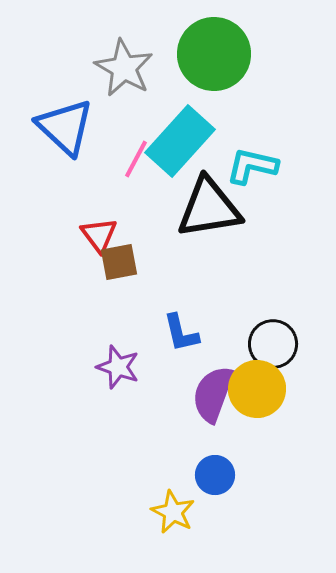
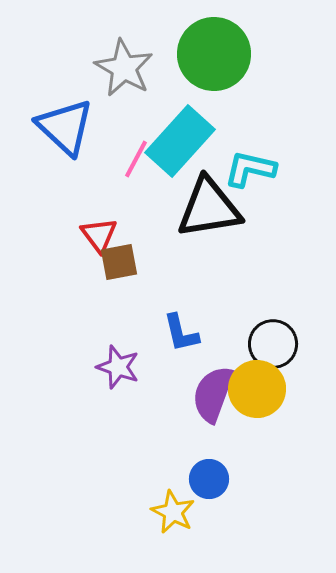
cyan L-shape: moved 2 px left, 3 px down
blue circle: moved 6 px left, 4 px down
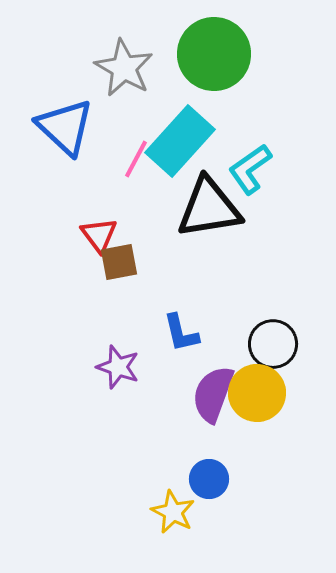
cyan L-shape: rotated 48 degrees counterclockwise
yellow circle: moved 4 px down
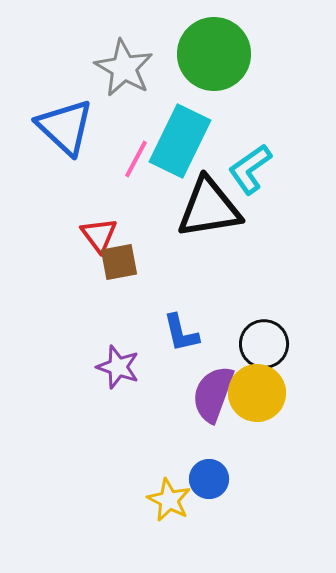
cyan rectangle: rotated 16 degrees counterclockwise
black circle: moved 9 px left
yellow star: moved 4 px left, 12 px up
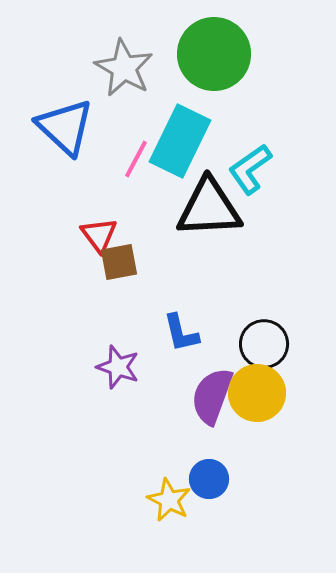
black triangle: rotated 6 degrees clockwise
purple semicircle: moved 1 px left, 2 px down
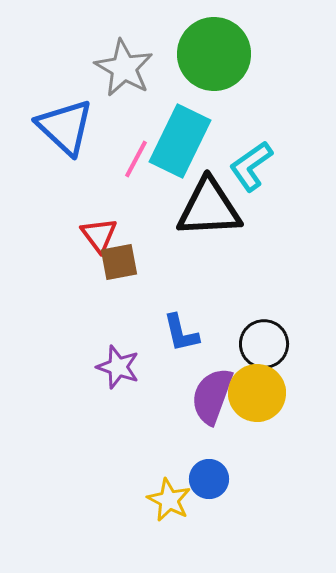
cyan L-shape: moved 1 px right, 3 px up
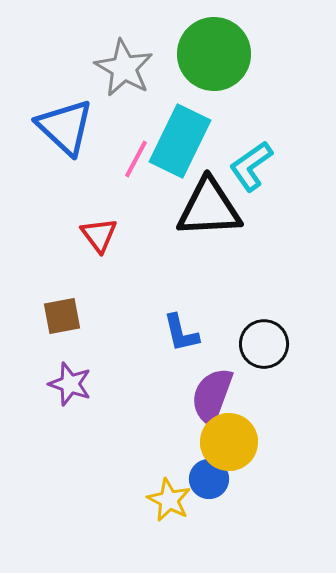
brown square: moved 57 px left, 54 px down
purple star: moved 48 px left, 17 px down
yellow circle: moved 28 px left, 49 px down
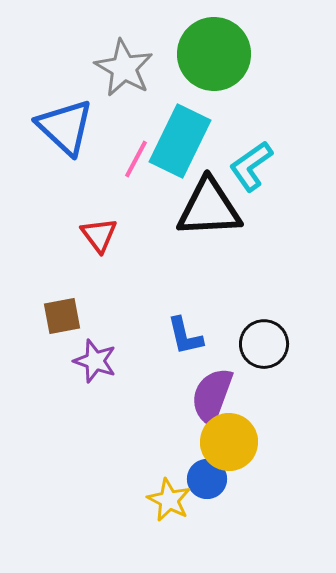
blue L-shape: moved 4 px right, 3 px down
purple star: moved 25 px right, 23 px up
blue circle: moved 2 px left
